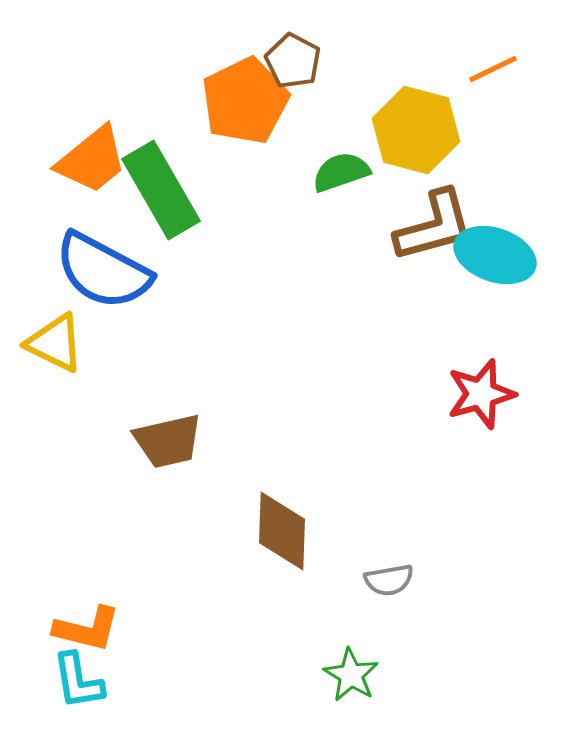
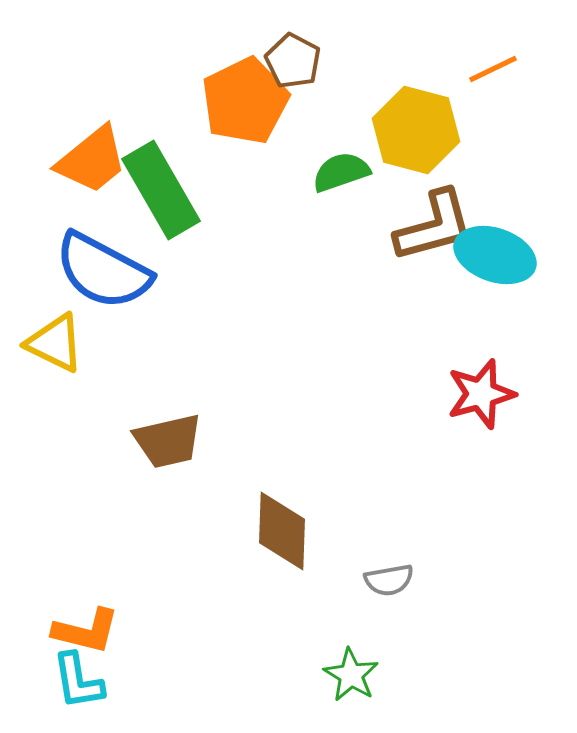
orange L-shape: moved 1 px left, 2 px down
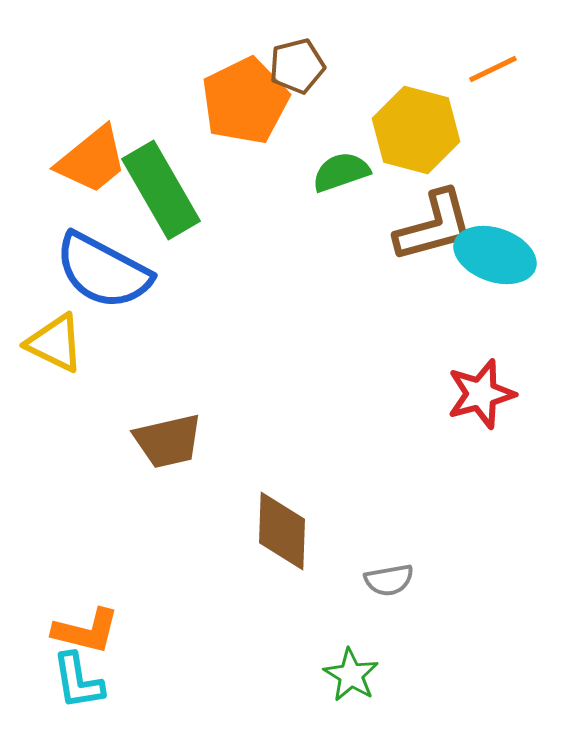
brown pentagon: moved 4 px right, 5 px down; rotated 30 degrees clockwise
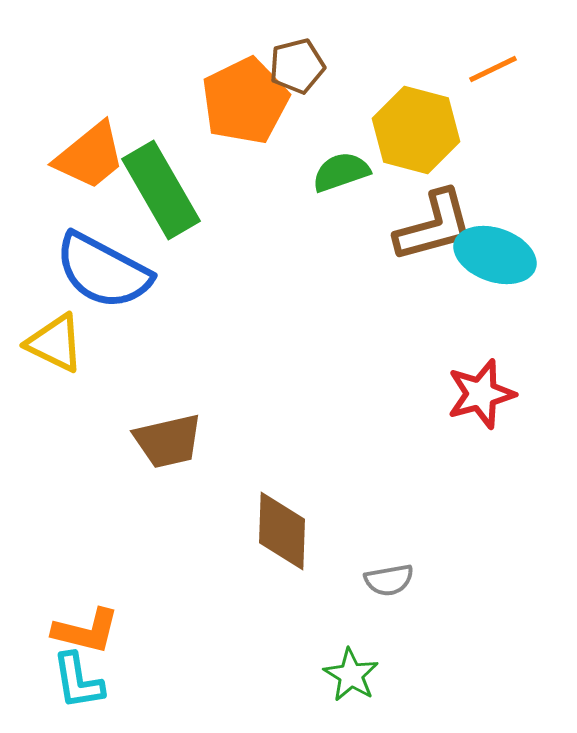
orange trapezoid: moved 2 px left, 4 px up
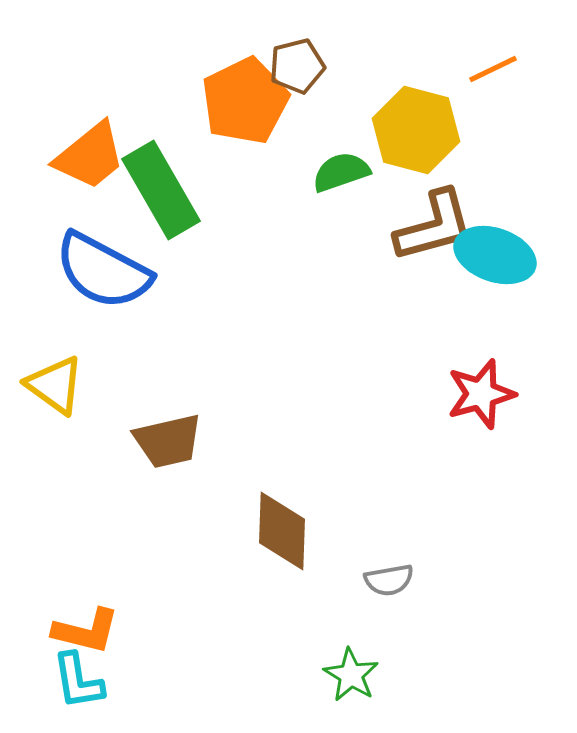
yellow triangle: moved 42 px down; rotated 10 degrees clockwise
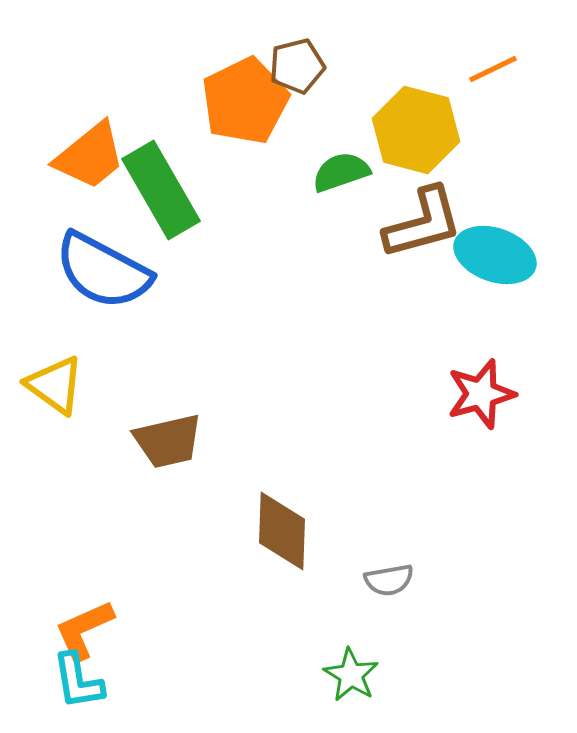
brown L-shape: moved 11 px left, 3 px up
orange L-shape: moved 2 px left, 1 px up; rotated 142 degrees clockwise
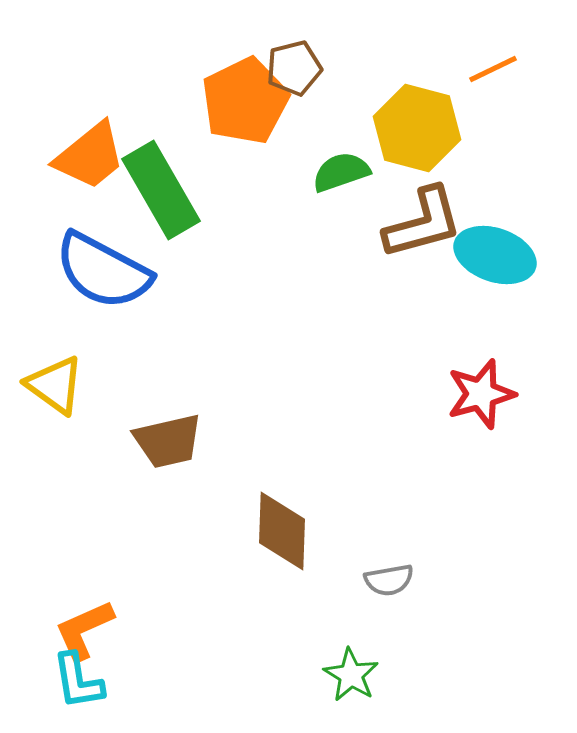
brown pentagon: moved 3 px left, 2 px down
yellow hexagon: moved 1 px right, 2 px up
